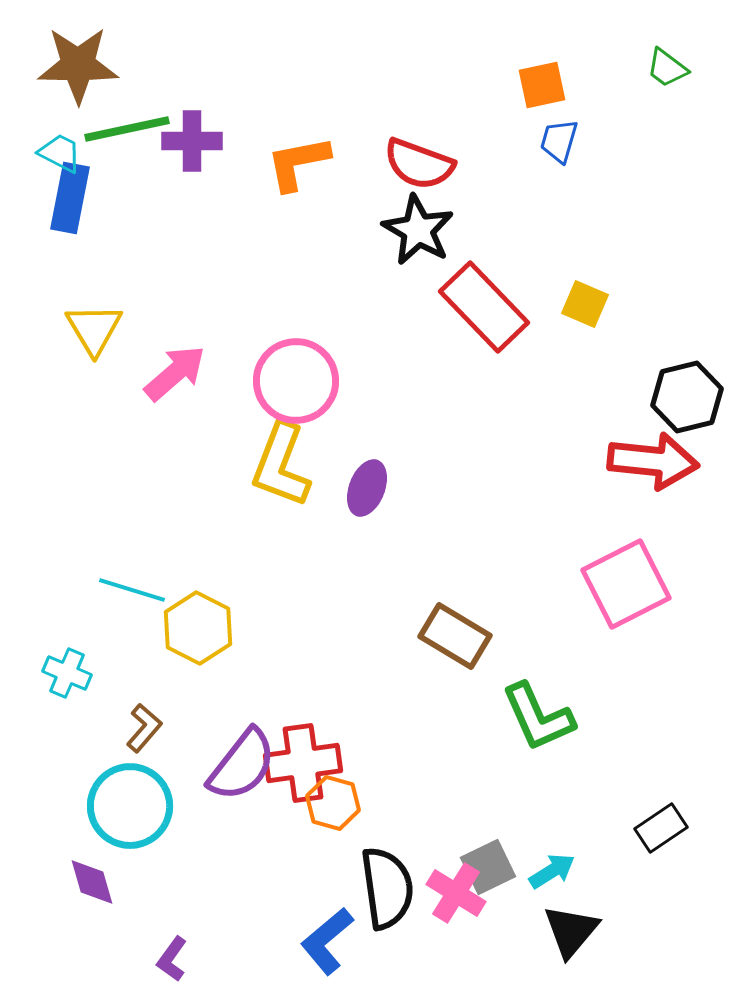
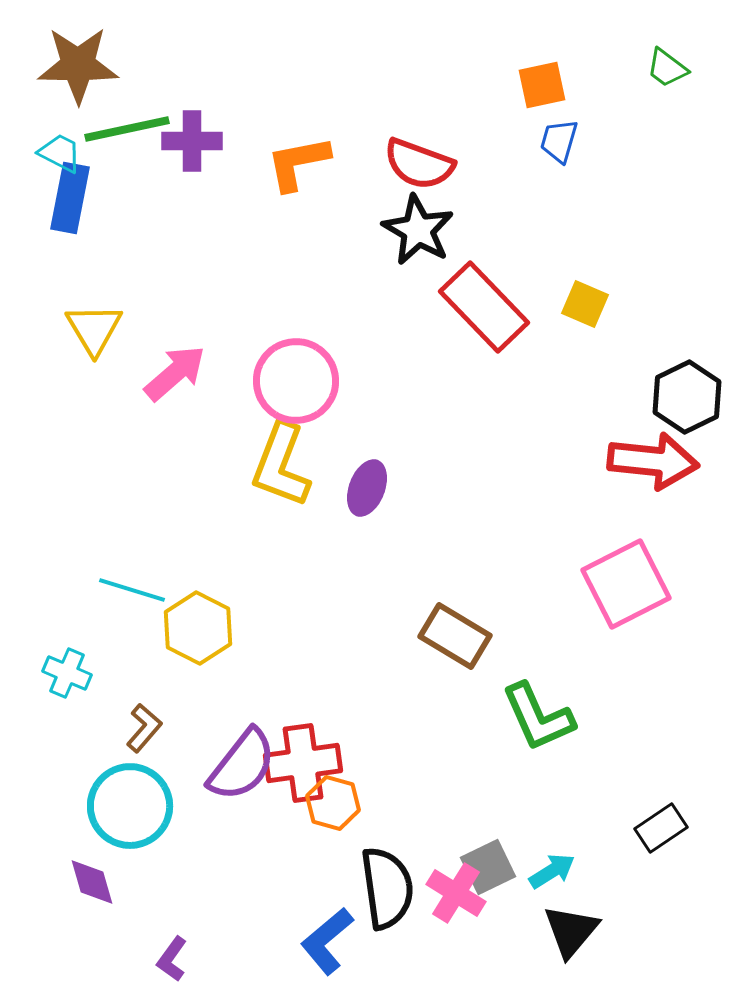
black hexagon: rotated 12 degrees counterclockwise
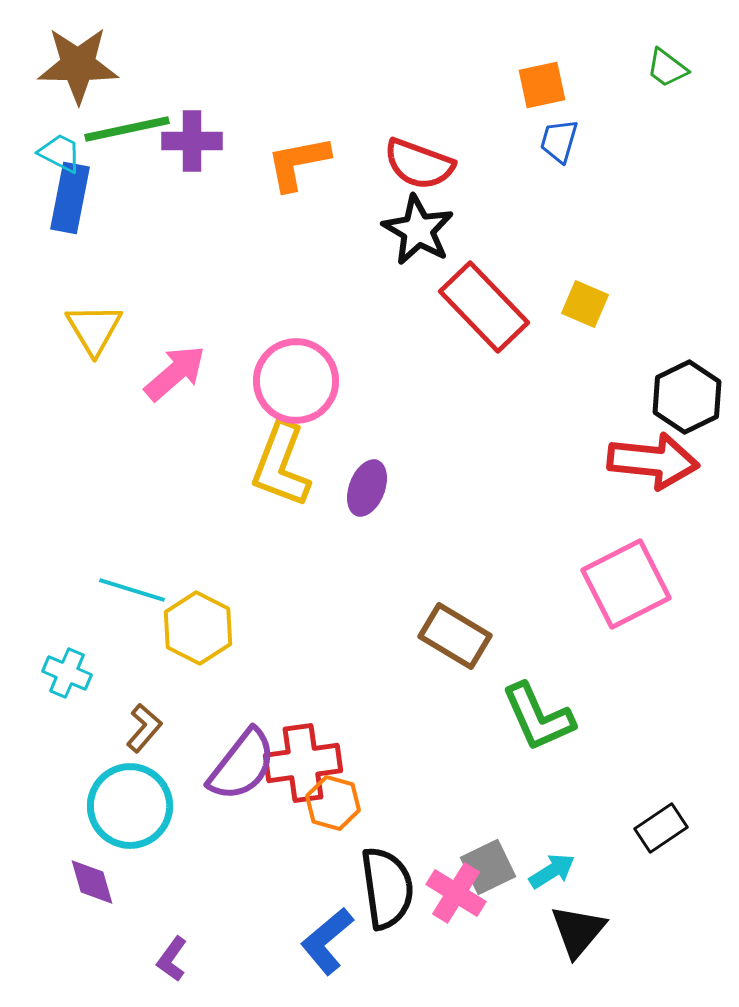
black triangle: moved 7 px right
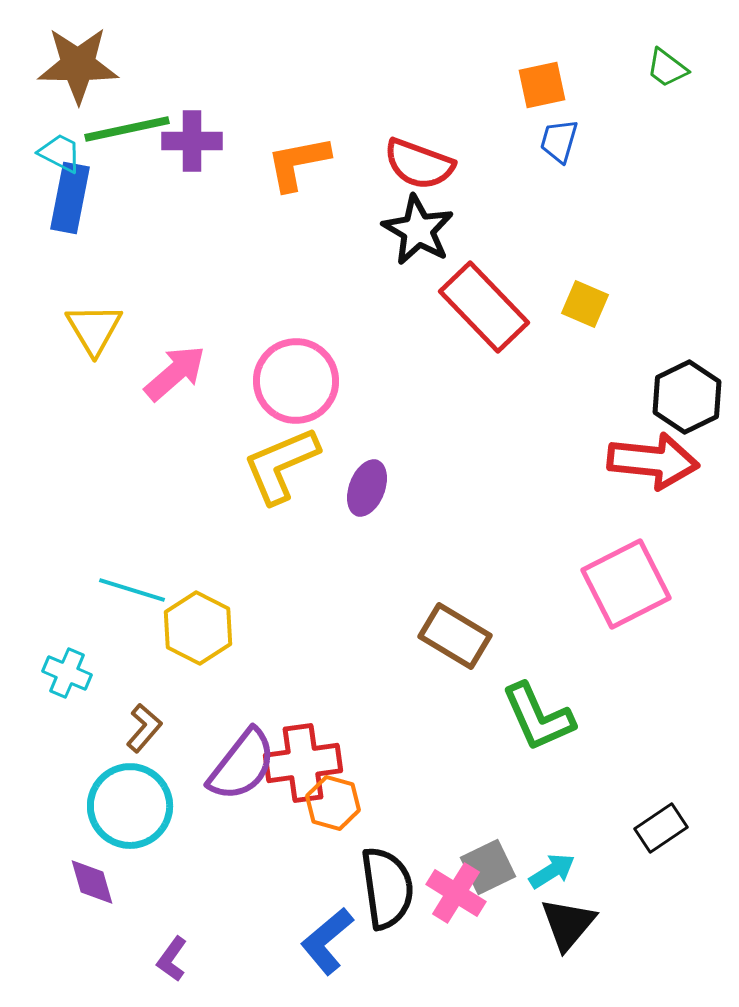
yellow L-shape: rotated 46 degrees clockwise
black triangle: moved 10 px left, 7 px up
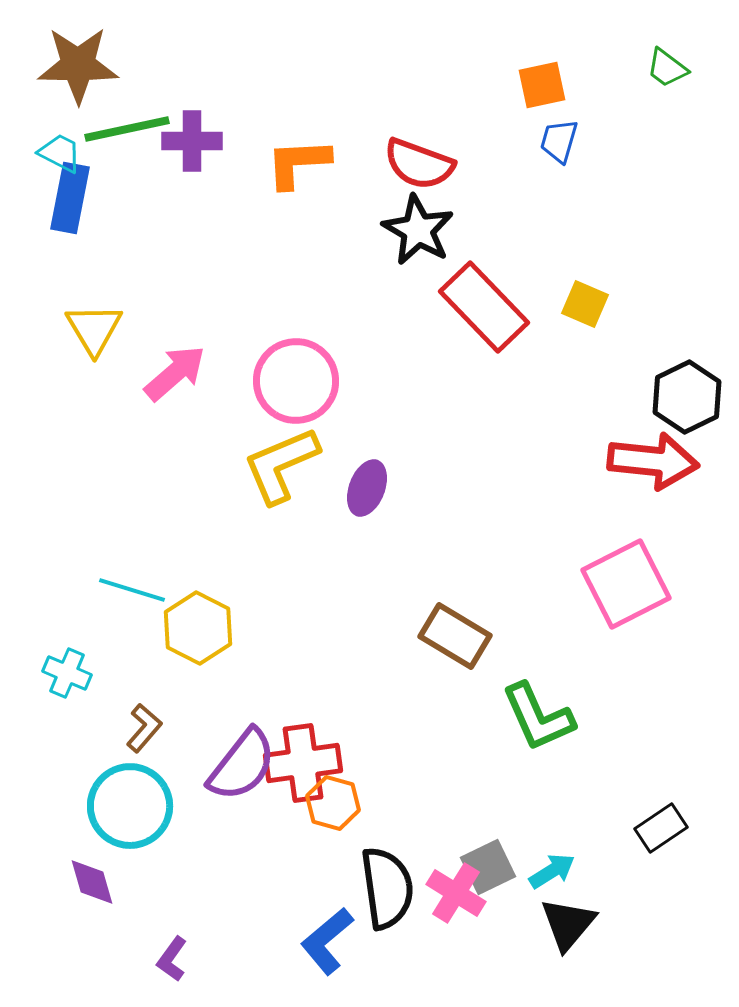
orange L-shape: rotated 8 degrees clockwise
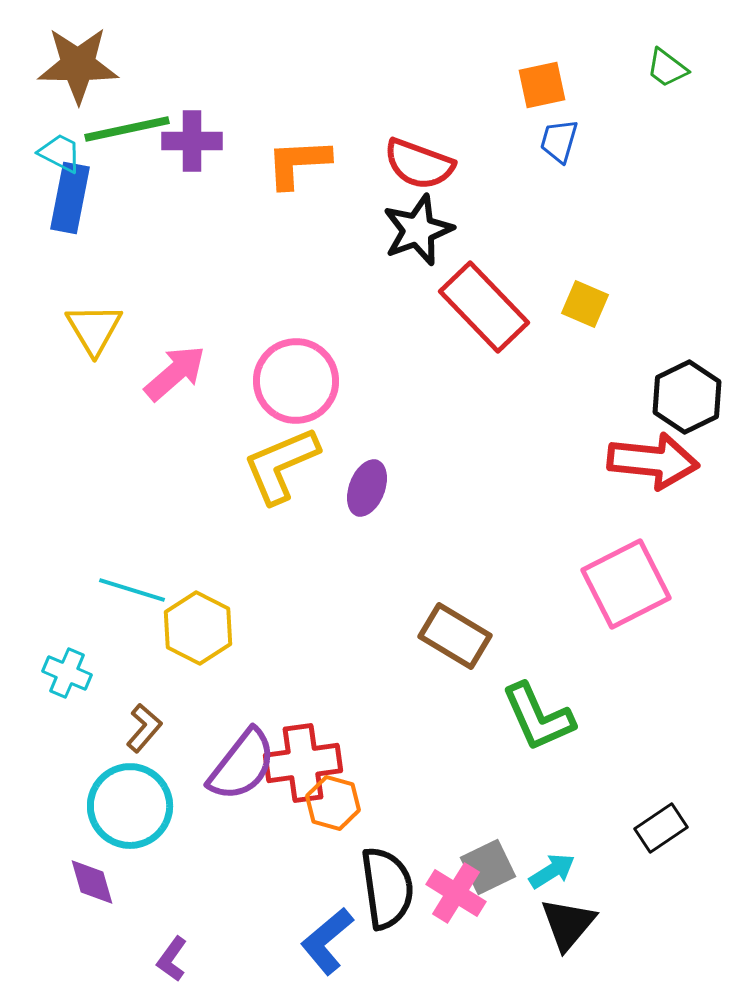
black star: rotated 22 degrees clockwise
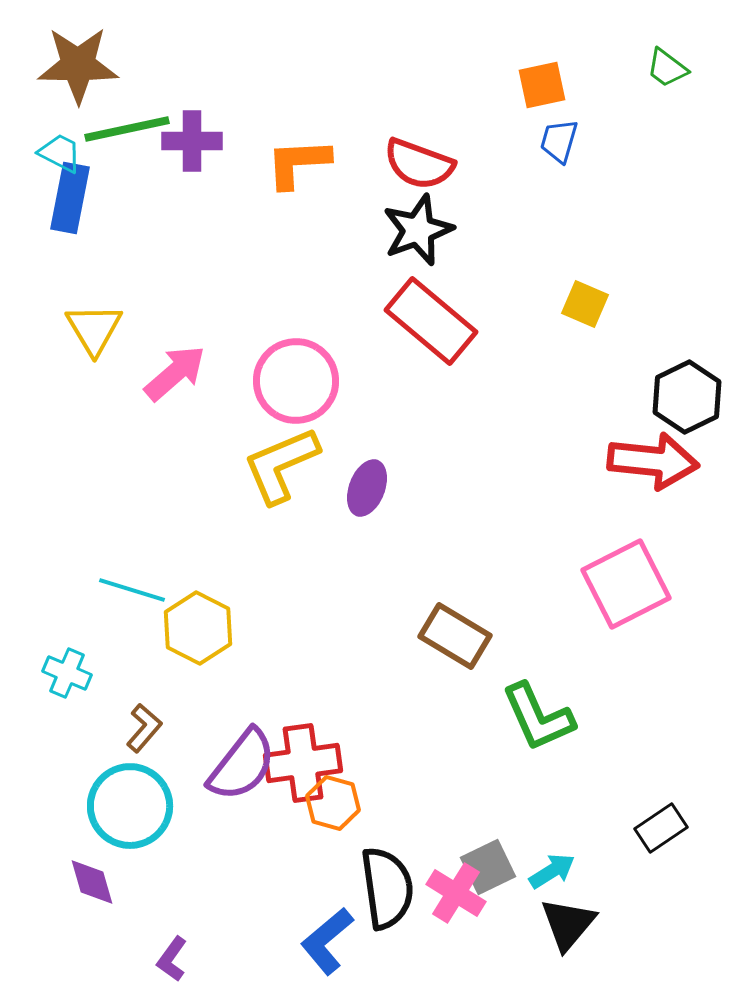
red rectangle: moved 53 px left, 14 px down; rotated 6 degrees counterclockwise
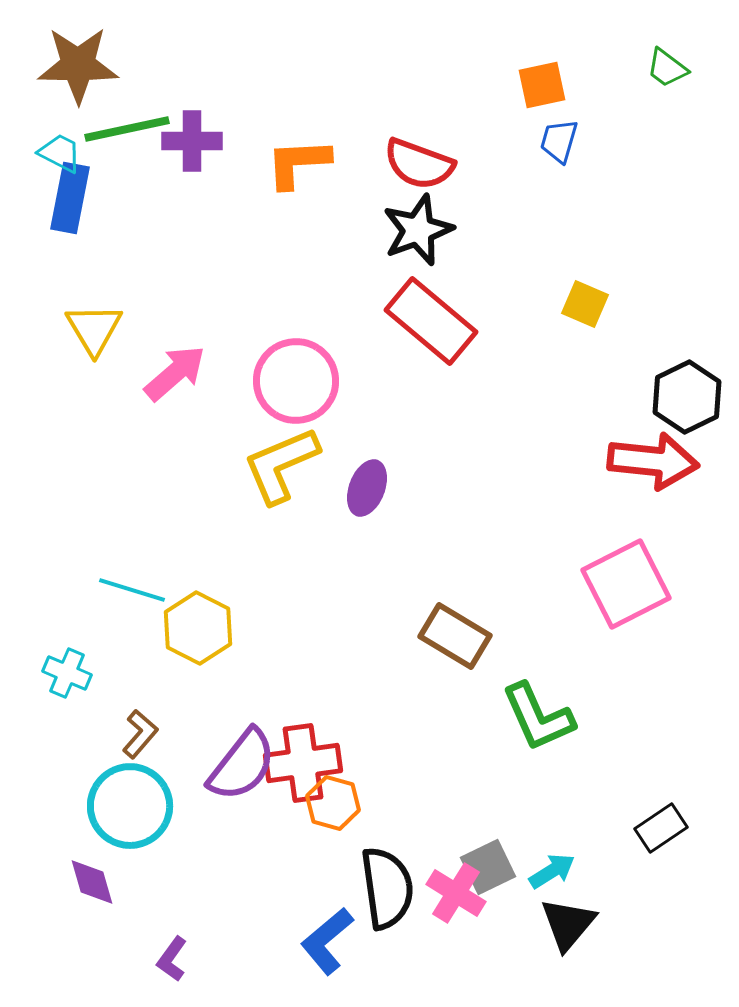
brown L-shape: moved 4 px left, 6 px down
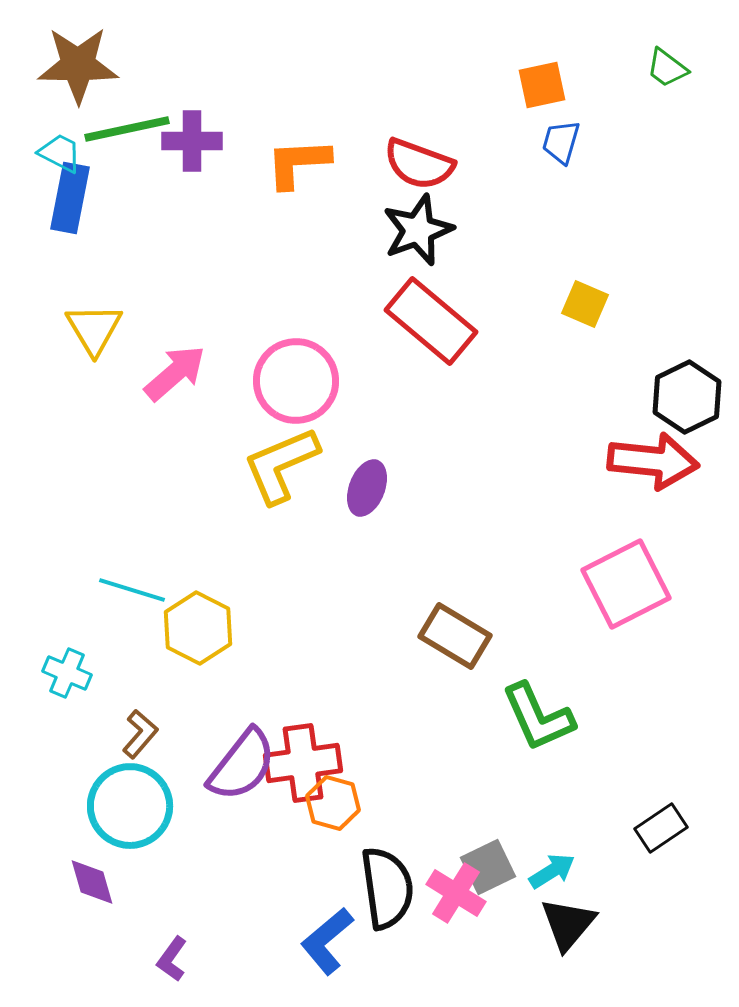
blue trapezoid: moved 2 px right, 1 px down
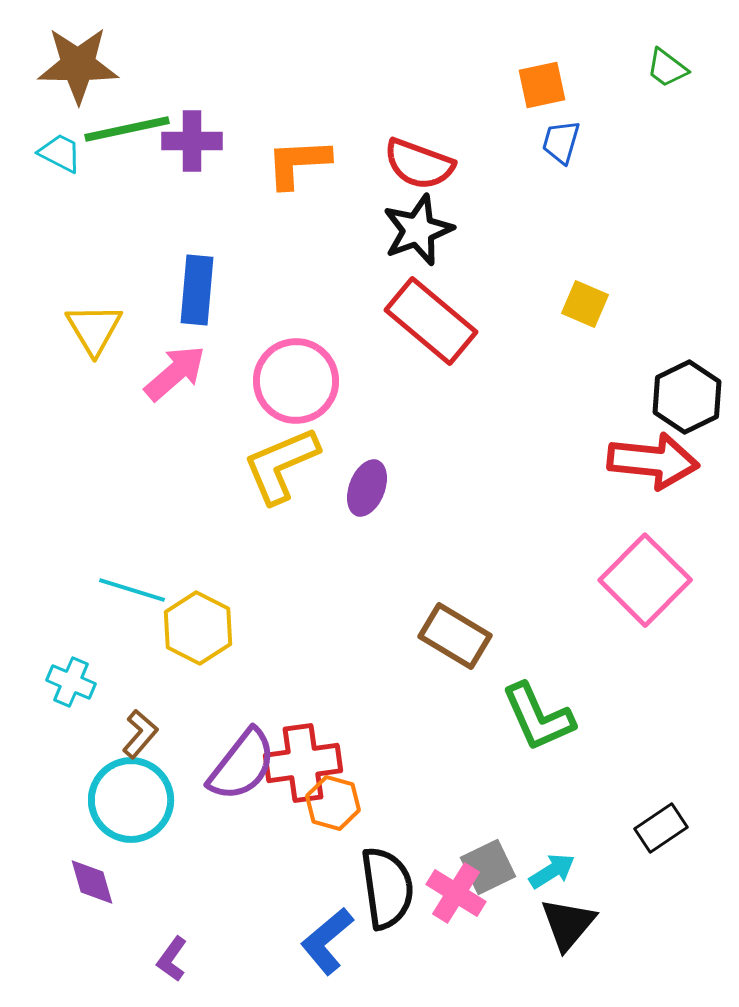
blue rectangle: moved 127 px right, 92 px down; rotated 6 degrees counterclockwise
pink square: moved 19 px right, 4 px up; rotated 18 degrees counterclockwise
cyan cross: moved 4 px right, 9 px down
cyan circle: moved 1 px right, 6 px up
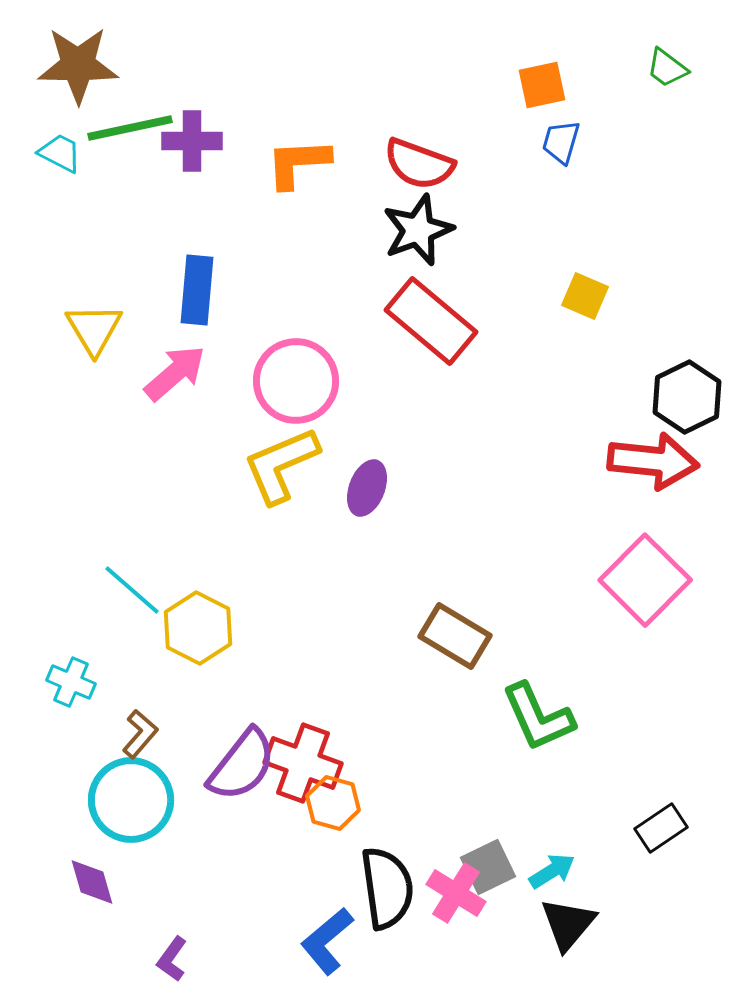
green line: moved 3 px right, 1 px up
yellow square: moved 8 px up
cyan line: rotated 24 degrees clockwise
red cross: rotated 28 degrees clockwise
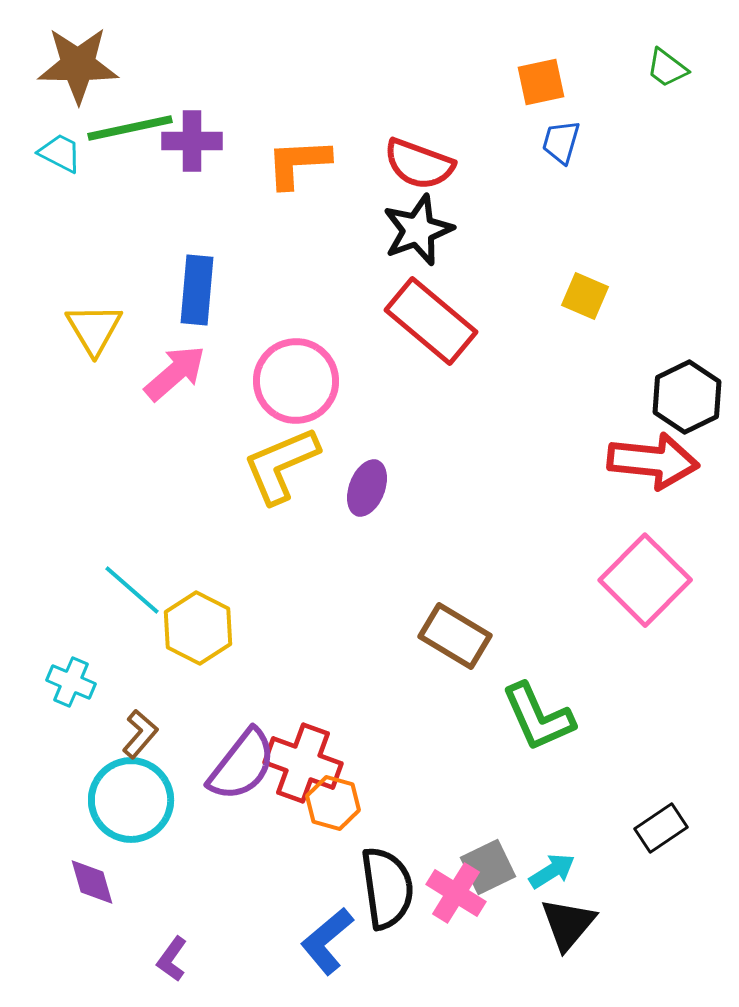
orange square: moved 1 px left, 3 px up
